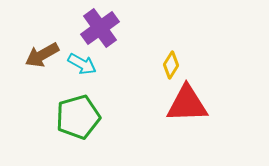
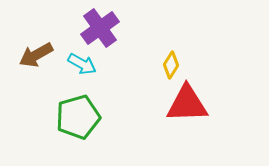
brown arrow: moved 6 px left
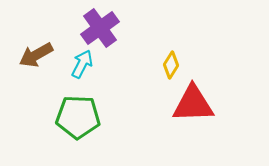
cyan arrow: rotated 92 degrees counterclockwise
red triangle: moved 6 px right
green pentagon: rotated 18 degrees clockwise
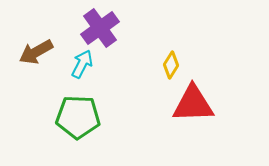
brown arrow: moved 3 px up
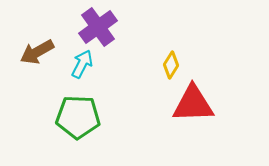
purple cross: moved 2 px left, 1 px up
brown arrow: moved 1 px right
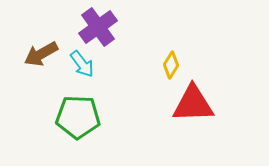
brown arrow: moved 4 px right, 2 px down
cyan arrow: rotated 116 degrees clockwise
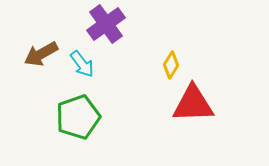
purple cross: moved 8 px right, 3 px up
green pentagon: rotated 21 degrees counterclockwise
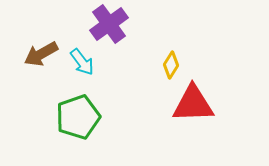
purple cross: moved 3 px right
cyan arrow: moved 2 px up
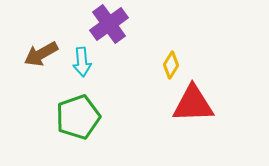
cyan arrow: rotated 32 degrees clockwise
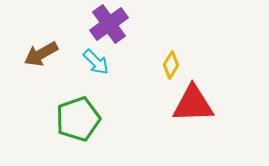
cyan arrow: moved 14 px right; rotated 40 degrees counterclockwise
green pentagon: moved 2 px down
